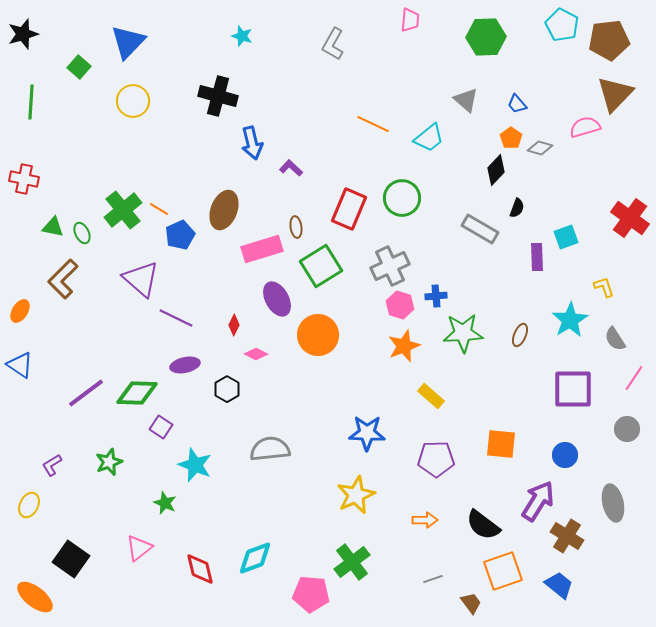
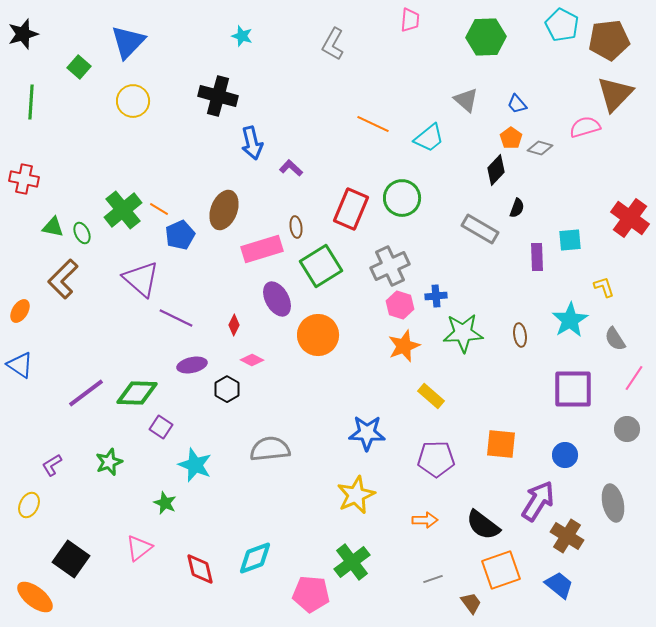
red rectangle at (349, 209): moved 2 px right
cyan square at (566, 237): moved 4 px right, 3 px down; rotated 15 degrees clockwise
brown ellipse at (520, 335): rotated 30 degrees counterclockwise
pink diamond at (256, 354): moved 4 px left, 6 px down
purple ellipse at (185, 365): moved 7 px right
orange square at (503, 571): moved 2 px left, 1 px up
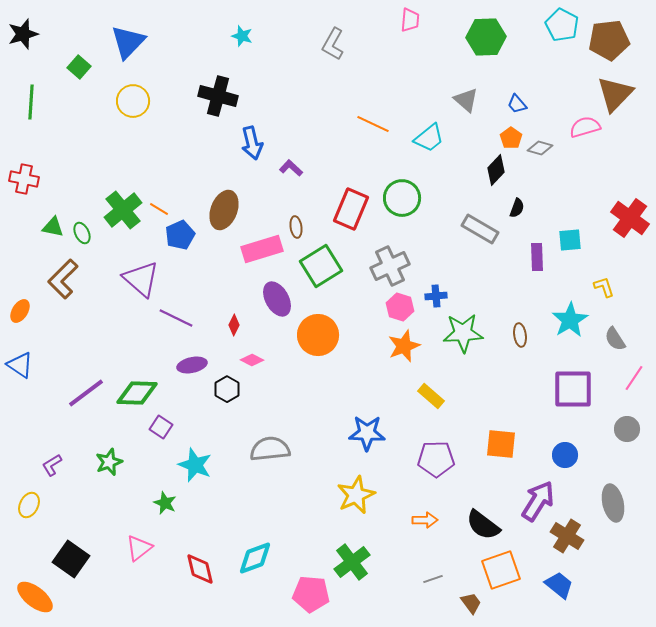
pink hexagon at (400, 305): moved 2 px down
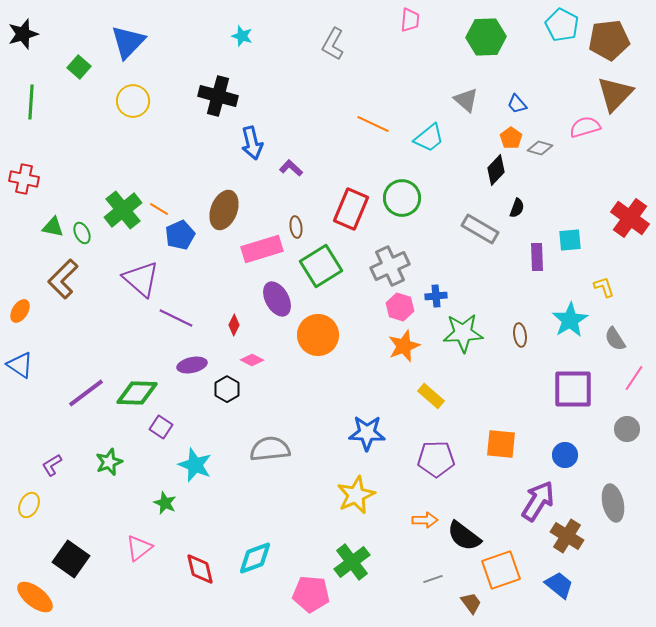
black semicircle at (483, 525): moved 19 px left, 11 px down
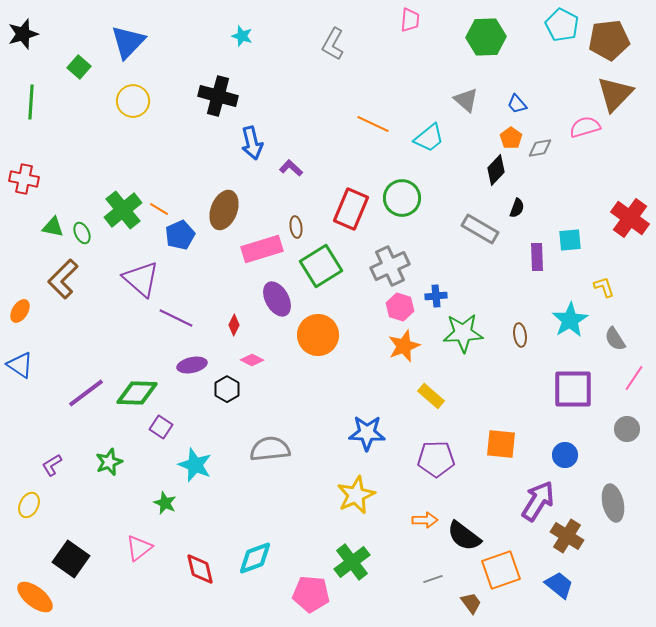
gray diamond at (540, 148): rotated 25 degrees counterclockwise
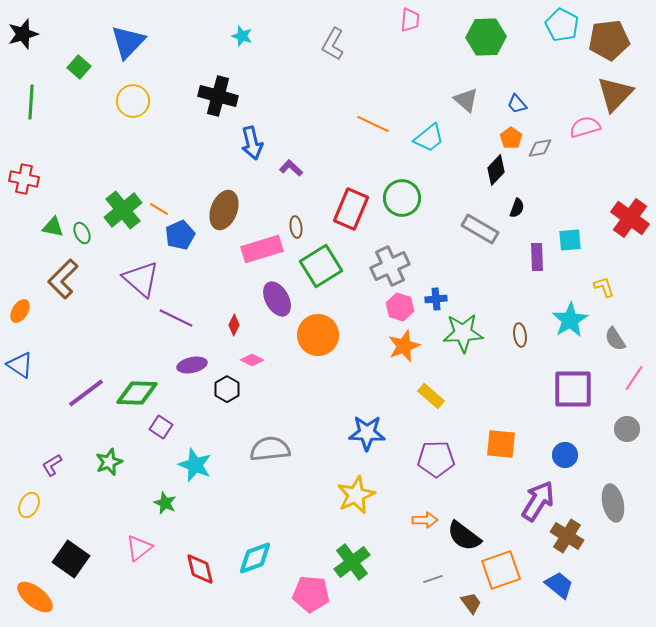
blue cross at (436, 296): moved 3 px down
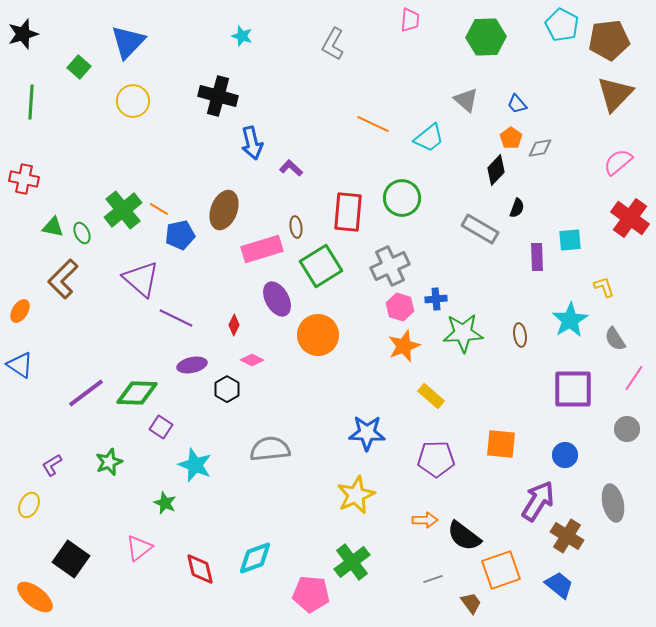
pink semicircle at (585, 127): moved 33 px right, 35 px down; rotated 24 degrees counterclockwise
red rectangle at (351, 209): moved 3 px left, 3 px down; rotated 18 degrees counterclockwise
blue pentagon at (180, 235): rotated 12 degrees clockwise
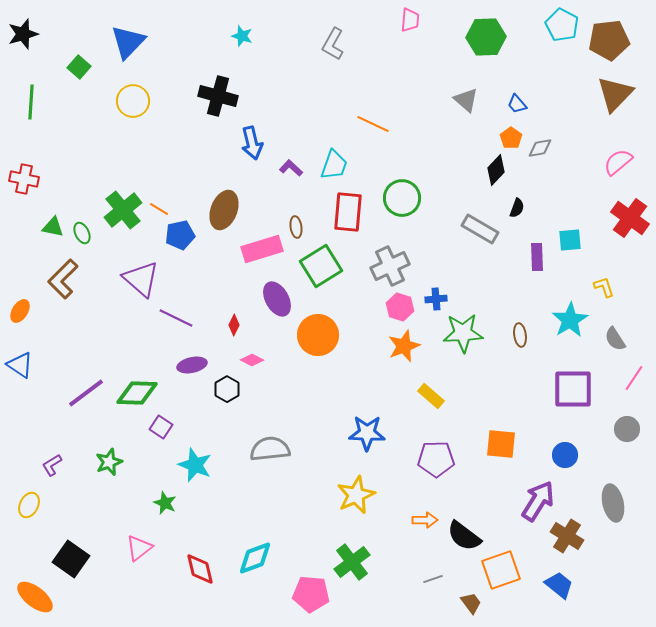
cyan trapezoid at (429, 138): moved 95 px left, 27 px down; rotated 32 degrees counterclockwise
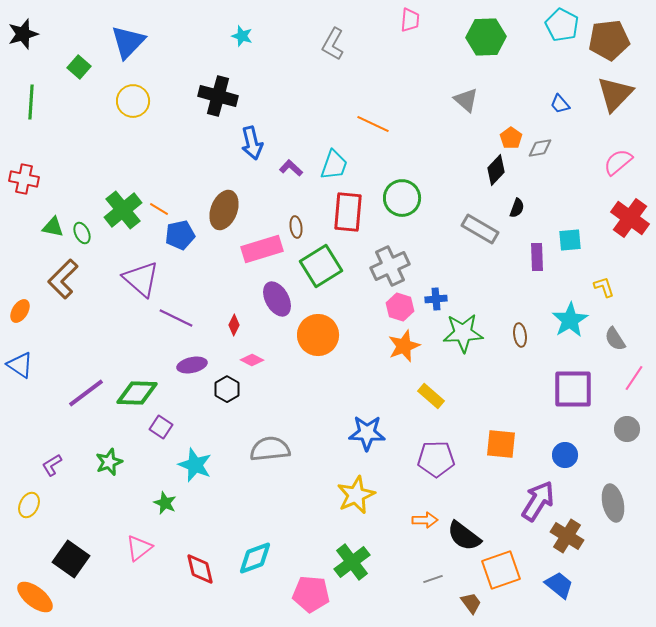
blue trapezoid at (517, 104): moved 43 px right
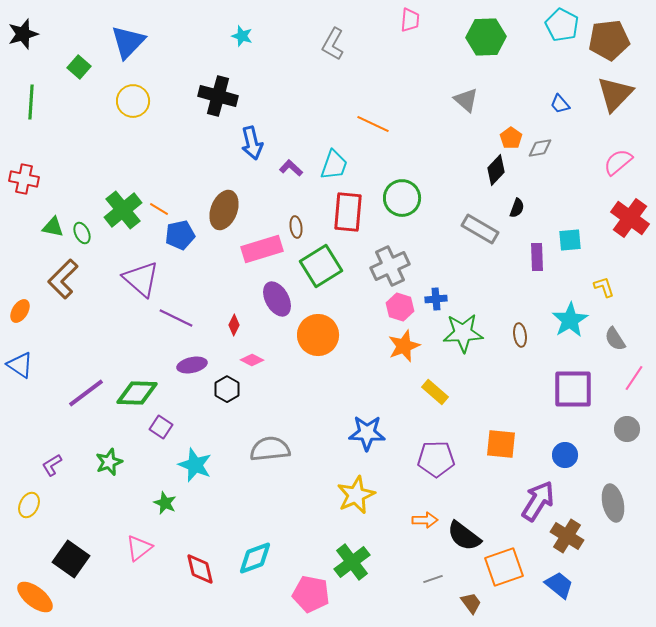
yellow rectangle at (431, 396): moved 4 px right, 4 px up
orange square at (501, 570): moved 3 px right, 3 px up
pink pentagon at (311, 594): rotated 6 degrees clockwise
